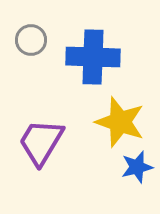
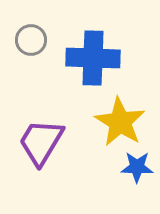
blue cross: moved 1 px down
yellow star: rotated 12 degrees clockwise
blue star: rotated 16 degrees clockwise
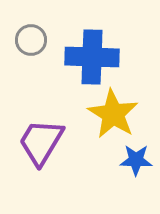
blue cross: moved 1 px left, 1 px up
yellow star: moved 7 px left, 8 px up
blue star: moved 1 px left, 7 px up
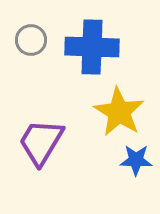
blue cross: moved 10 px up
yellow star: moved 6 px right, 2 px up
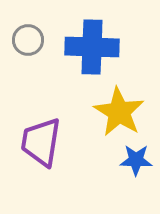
gray circle: moved 3 px left
purple trapezoid: rotated 22 degrees counterclockwise
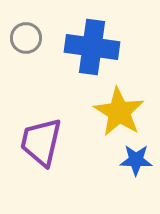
gray circle: moved 2 px left, 2 px up
blue cross: rotated 6 degrees clockwise
purple trapezoid: rotated 4 degrees clockwise
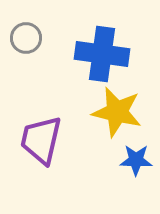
blue cross: moved 10 px right, 7 px down
yellow star: moved 2 px left; rotated 18 degrees counterclockwise
purple trapezoid: moved 2 px up
